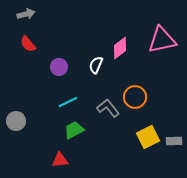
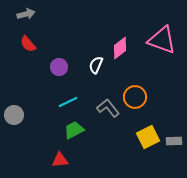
pink triangle: rotated 32 degrees clockwise
gray circle: moved 2 px left, 6 px up
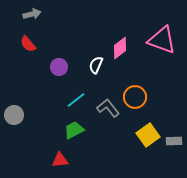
gray arrow: moved 6 px right
cyan line: moved 8 px right, 2 px up; rotated 12 degrees counterclockwise
yellow square: moved 2 px up; rotated 10 degrees counterclockwise
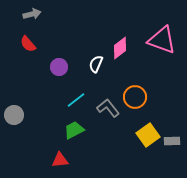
white semicircle: moved 1 px up
gray rectangle: moved 2 px left
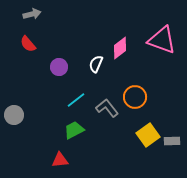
gray L-shape: moved 1 px left
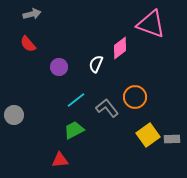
pink triangle: moved 11 px left, 16 px up
gray rectangle: moved 2 px up
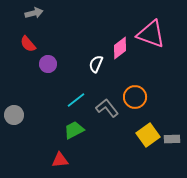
gray arrow: moved 2 px right, 1 px up
pink triangle: moved 10 px down
purple circle: moved 11 px left, 3 px up
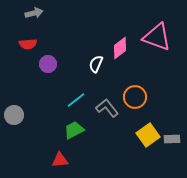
pink triangle: moved 6 px right, 3 px down
red semicircle: rotated 54 degrees counterclockwise
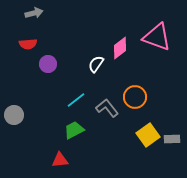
white semicircle: rotated 12 degrees clockwise
